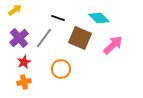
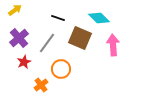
gray line: moved 3 px right, 5 px down
pink arrow: rotated 50 degrees counterclockwise
orange cross: moved 17 px right, 3 px down; rotated 24 degrees counterclockwise
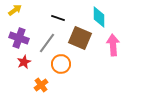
cyan diamond: moved 1 px up; rotated 45 degrees clockwise
purple cross: rotated 30 degrees counterclockwise
orange circle: moved 5 px up
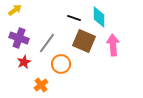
black line: moved 16 px right
brown square: moved 4 px right, 3 px down
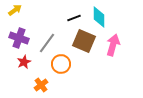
black line: rotated 40 degrees counterclockwise
pink arrow: rotated 20 degrees clockwise
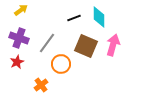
yellow arrow: moved 6 px right
brown square: moved 2 px right, 5 px down
red star: moved 7 px left
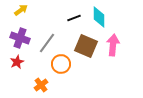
purple cross: moved 1 px right
pink arrow: rotated 10 degrees counterclockwise
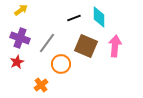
pink arrow: moved 2 px right, 1 px down
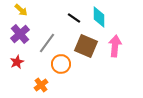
yellow arrow: rotated 80 degrees clockwise
black line: rotated 56 degrees clockwise
purple cross: moved 4 px up; rotated 30 degrees clockwise
